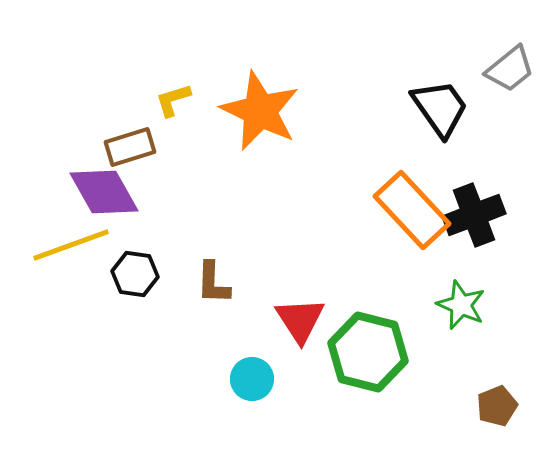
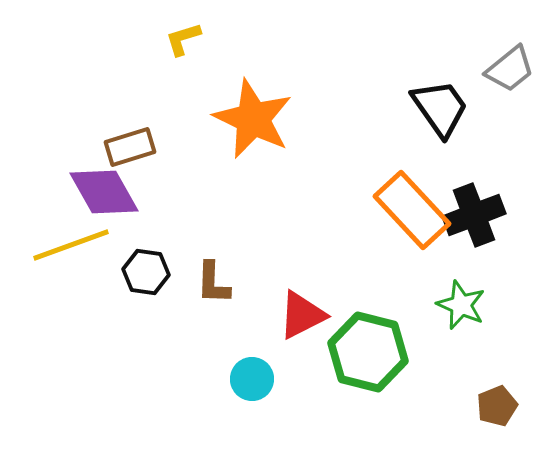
yellow L-shape: moved 10 px right, 61 px up
orange star: moved 7 px left, 8 px down
black hexagon: moved 11 px right, 2 px up
red triangle: moved 2 px right, 5 px up; rotated 36 degrees clockwise
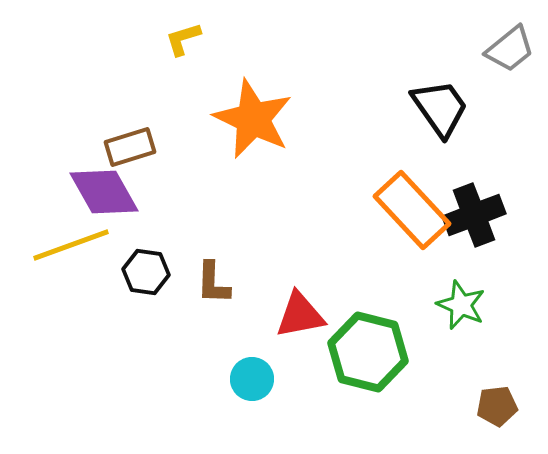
gray trapezoid: moved 20 px up
red triangle: moved 2 px left; rotated 16 degrees clockwise
brown pentagon: rotated 15 degrees clockwise
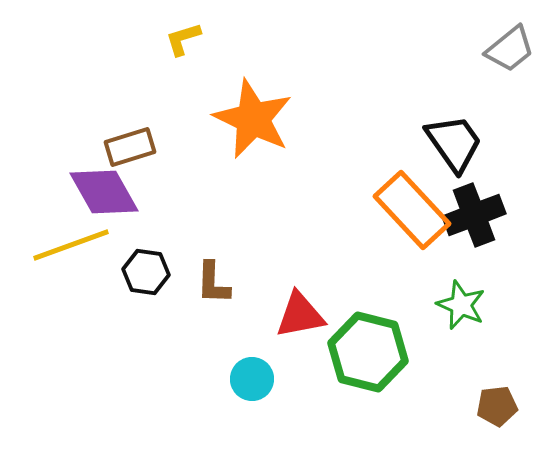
black trapezoid: moved 14 px right, 35 px down
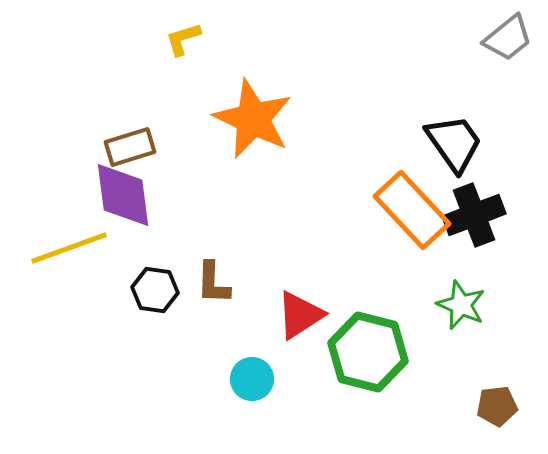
gray trapezoid: moved 2 px left, 11 px up
purple diamond: moved 19 px right, 3 px down; rotated 22 degrees clockwise
yellow line: moved 2 px left, 3 px down
black hexagon: moved 9 px right, 18 px down
red triangle: rotated 22 degrees counterclockwise
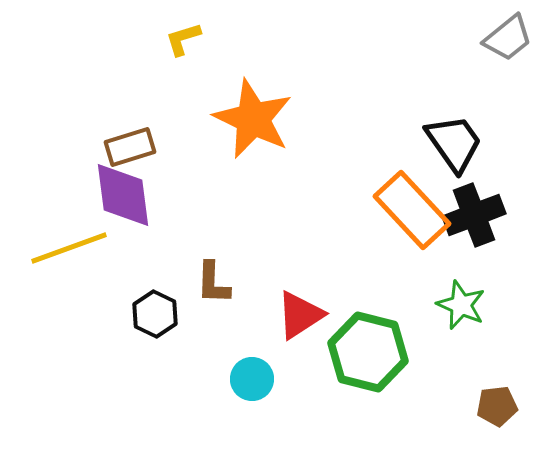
black hexagon: moved 24 px down; rotated 18 degrees clockwise
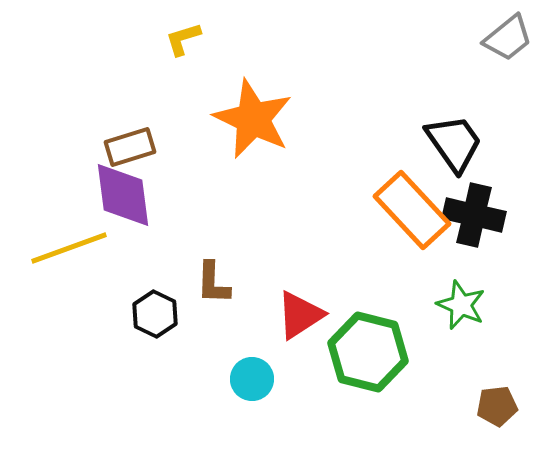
black cross: rotated 34 degrees clockwise
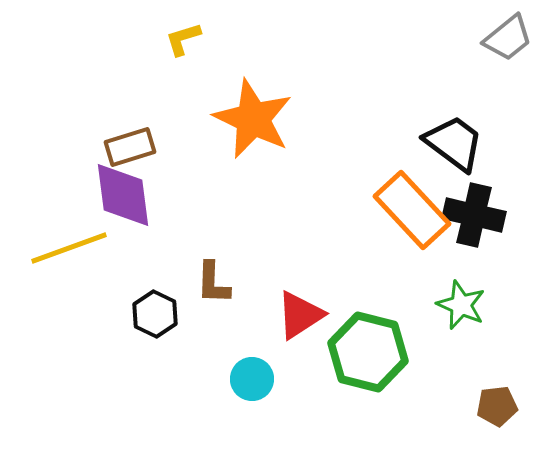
black trapezoid: rotated 18 degrees counterclockwise
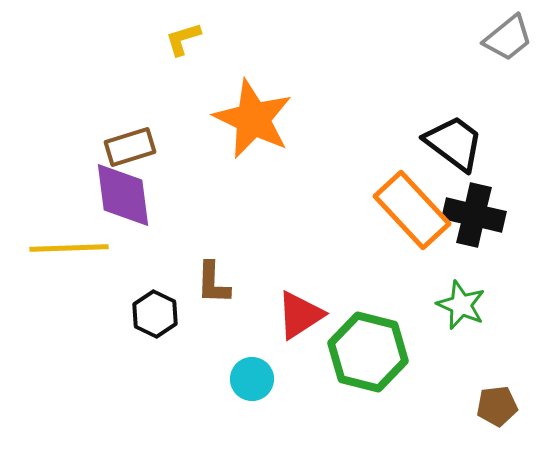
yellow line: rotated 18 degrees clockwise
